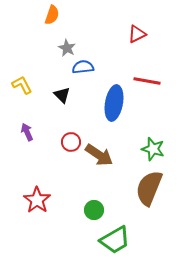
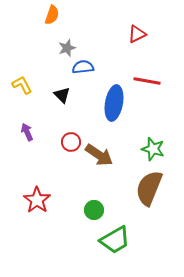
gray star: rotated 24 degrees clockwise
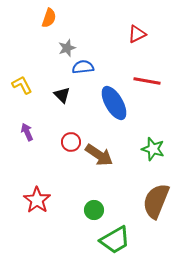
orange semicircle: moved 3 px left, 3 px down
blue ellipse: rotated 40 degrees counterclockwise
brown semicircle: moved 7 px right, 13 px down
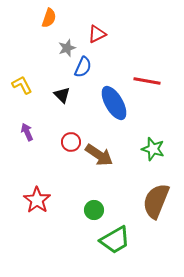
red triangle: moved 40 px left
blue semicircle: rotated 120 degrees clockwise
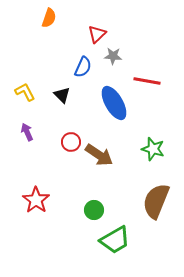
red triangle: rotated 18 degrees counterclockwise
gray star: moved 46 px right, 8 px down; rotated 24 degrees clockwise
yellow L-shape: moved 3 px right, 7 px down
red star: moved 1 px left
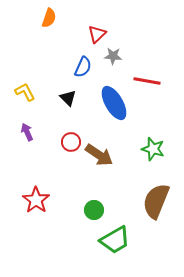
black triangle: moved 6 px right, 3 px down
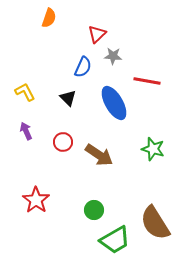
purple arrow: moved 1 px left, 1 px up
red circle: moved 8 px left
brown semicircle: moved 1 px left, 22 px down; rotated 54 degrees counterclockwise
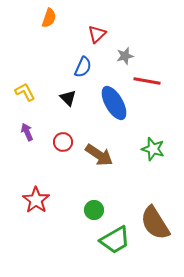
gray star: moved 12 px right; rotated 18 degrees counterclockwise
purple arrow: moved 1 px right, 1 px down
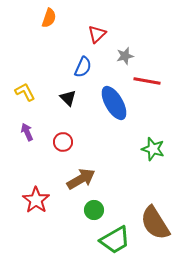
brown arrow: moved 18 px left, 24 px down; rotated 64 degrees counterclockwise
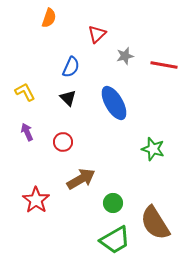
blue semicircle: moved 12 px left
red line: moved 17 px right, 16 px up
green circle: moved 19 px right, 7 px up
